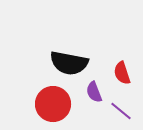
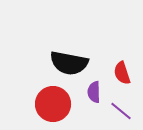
purple semicircle: rotated 20 degrees clockwise
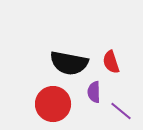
red semicircle: moved 11 px left, 11 px up
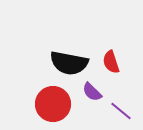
purple semicircle: moved 2 px left; rotated 45 degrees counterclockwise
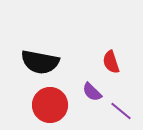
black semicircle: moved 29 px left, 1 px up
red circle: moved 3 px left, 1 px down
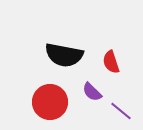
black semicircle: moved 24 px right, 7 px up
red circle: moved 3 px up
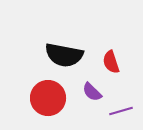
red circle: moved 2 px left, 4 px up
purple line: rotated 55 degrees counterclockwise
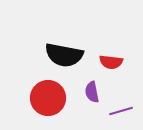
red semicircle: rotated 65 degrees counterclockwise
purple semicircle: rotated 35 degrees clockwise
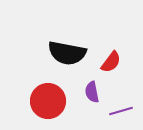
black semicircle: moved 3 px right, 2 px up
red semicircle: rotated 60 degrees counterclockwise
red circle: moved 3 px down
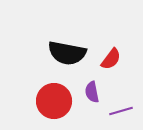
red semicircle: moved 3 px up
red circle: moved 6 px right
